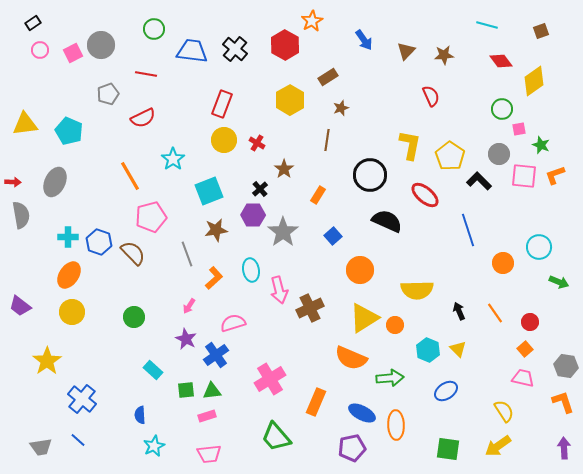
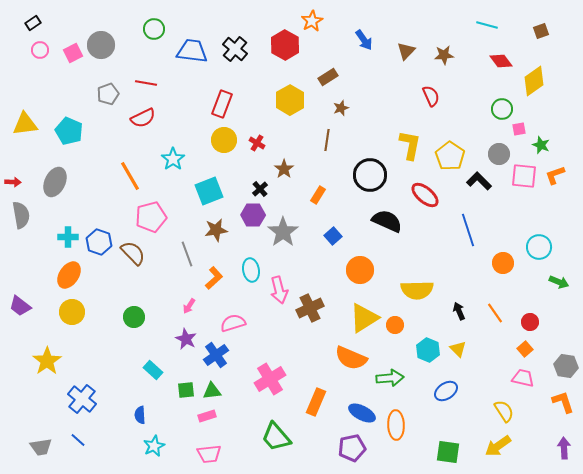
red line at (146, 74): moved 9 px down
green square at (448, 449): moved 3 px down
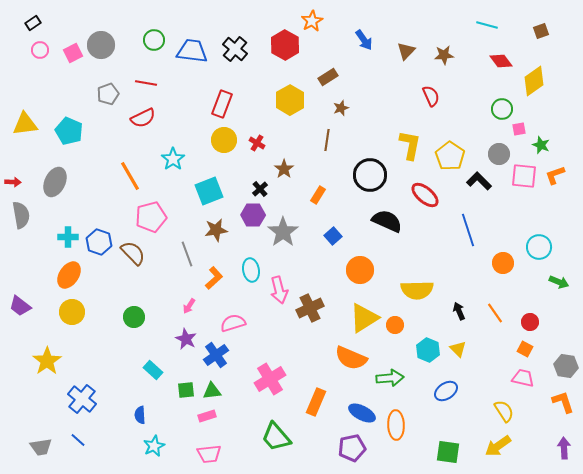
green circle at (154, 29): moved 11 px down
orange square at (525, 349): rotated 21 degrees counterclockwise
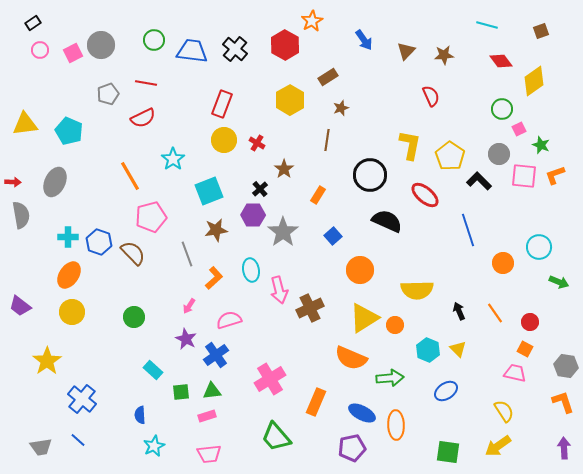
pink square at (519, 129): rotated 16 degrees counterclockwise
pink semicircle at (233, 323): moved 4 px left, 3 px up
pink trapezoid at (523, 378): moved 8 px left, 5 px up
green square at (186, 390): moved 5 px left, 2 px down
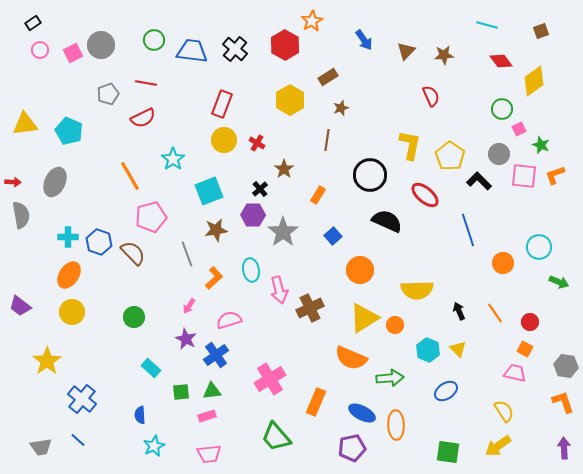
cyan rectangle at (153, 370): moved 2 px left, 2 px up
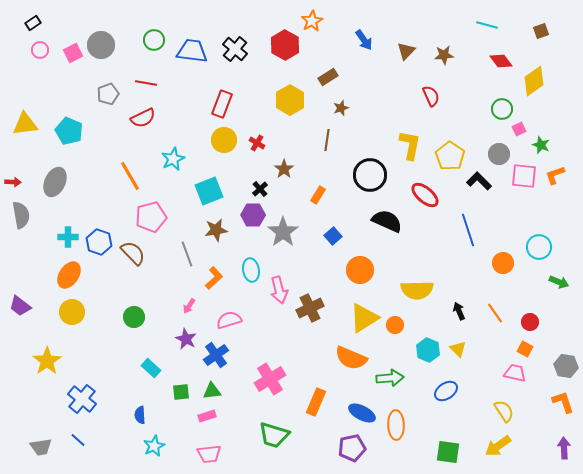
cyan star at (173, 159): rotated 10 degrees clockwise
green trapezoid at (276, 437): moved 2 px left, 2 px up; rotated 32 degrees counterclockwise
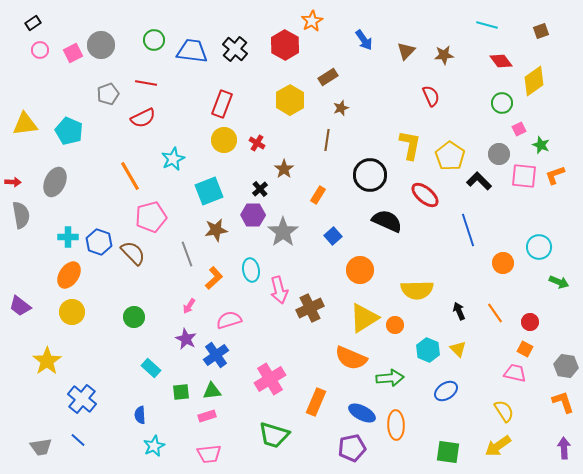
green circle at (502, 109): moved 6 px up
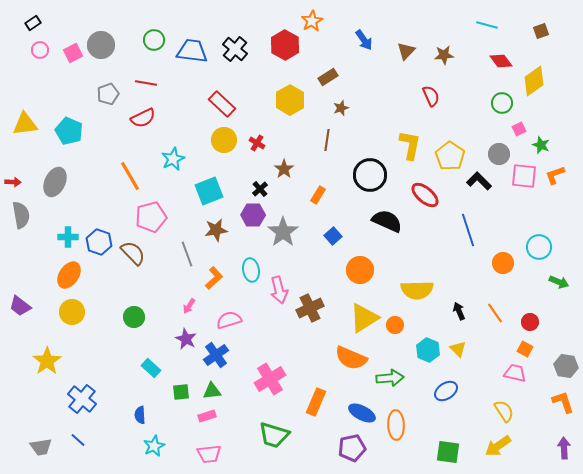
red rectangle at (222, 104): rotated 68 degrees counterclockwise
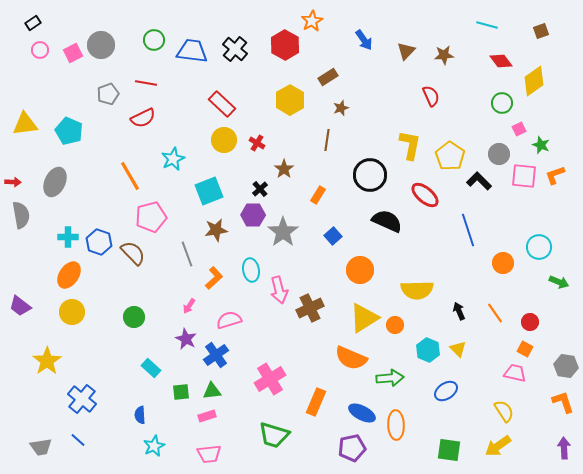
green square at (448, 452): moved 1 px right, 2 px up
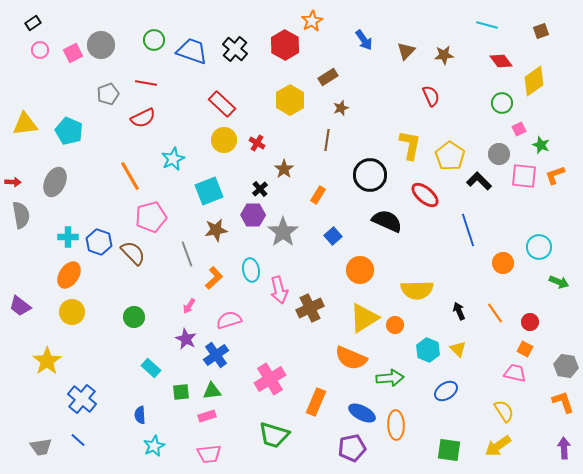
blue trapezoid at (192, 51): rotated 12 degrees clockwise
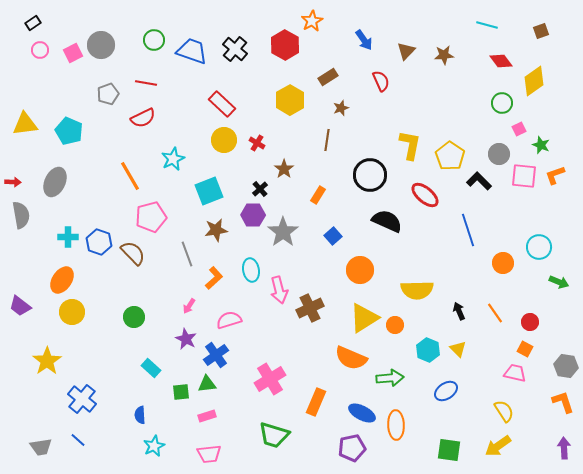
red semicircle at (431, 96): moved 50 px left, 15 px up
orange ellipse at (69, 275): moved 7 px left, 5 px down
green triangle at (212, 391): moved 5 px left, 7 px up
